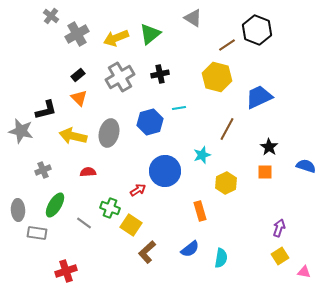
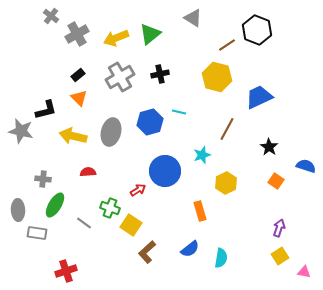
cyan line at (179, 108): moved 4 px down; rotated 24 degrees clockwise
gray ellipse at (109, 133): moved 2 px right, 1 px up
gray cross at (43, 170): moved 9 px down; rotated 28 degrees clockwise
orange square at (265, 172): moved 11 px right, 9 px down; rotated 35 degrees clockwise
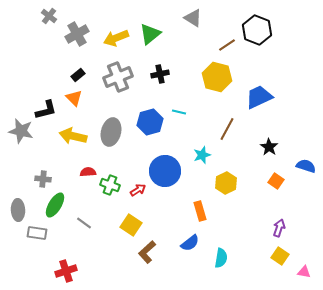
gray cross at (51, 16): moved 2 px left
gray cross at (120, 77): moved 2 px left; rotated 8 degrees clockwise
orange triangle at (79, 98): moved 5 px left
green cross at (110, 208): moved 23 px up
blue semicircle at (190, 249): moved 6 px up
yellow square at (280, 256): rotated 24 degrees counterclockwise
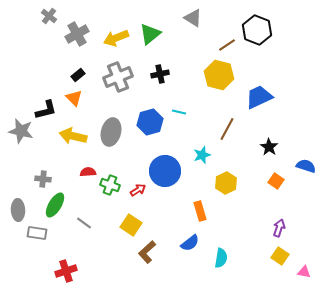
yellow hexagon at (217, 77): moved 2 px right, 2 px up
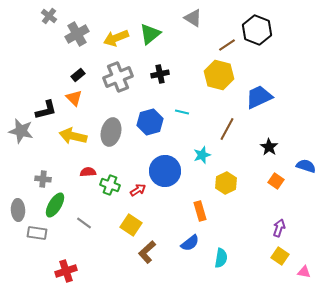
cyan line at (179, 112): moved 3 px right
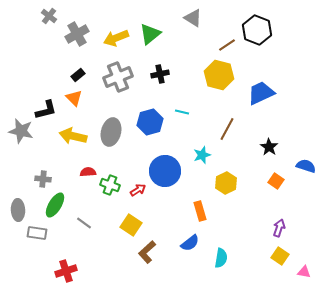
blue trapezoid at (259, 97): moved 2 px right, 4 px up
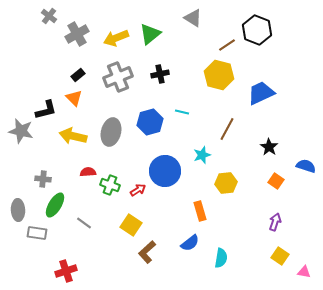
yellow hexagon at (226, 183): rotated 20 degrees clockwise
purple arrow at (279, 228): moved 4 px left, 6 px up
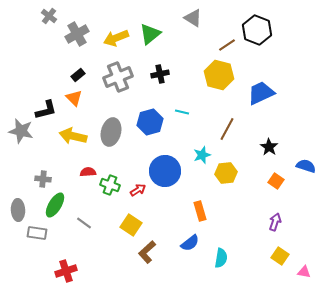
yellow hexagon at (226, 183): moved 10 px up
